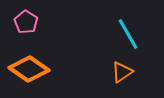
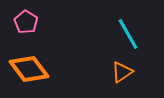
orange diamond: rotated 18 degrees clockwise
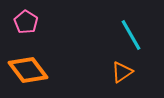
cyan line: moved 3 px right, 1 px down
orange diamond: moved 1 px left, 1 px down
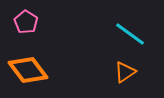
cyan line: moved 1 px left, 1 px up; rotated 24 degrees counterclockwise
orange triangle: moved 3 px right
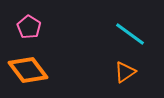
pink pentagon: moved 3 px right, 5 px down
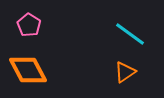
pink pentagon: moved 2 px up
orange diamond: rotated 9 degrees clockwise
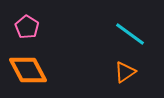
pink pentagon: moved 2 px left, 2 px down
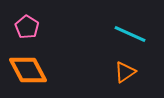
cyan line: rotated 12 degrees counterclockwise
